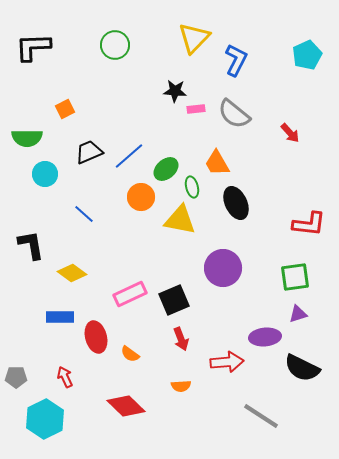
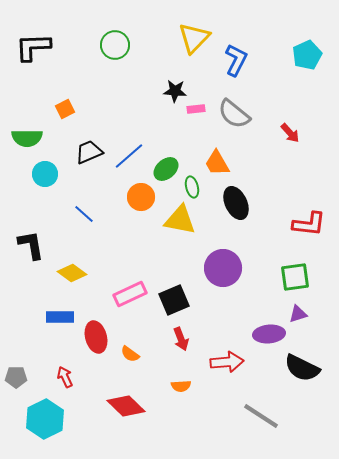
purple ellipse at (265, 337): moved 4 px right, 3 px up
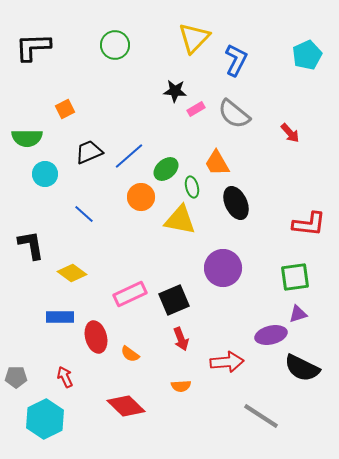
pink rectangle at (196, 109): rotated 24 degrees counterclockwise
purple ellipse at (269, 334): moved 2 px right, 1 px down; rotated 8 degrees counterclockwise
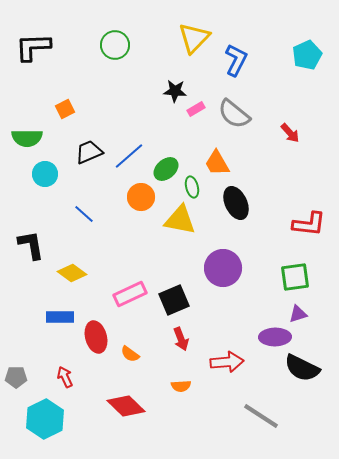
purple ellipse at (271, 335): moved 4 px right, 2 px down; rotated 12 degrees clockwise
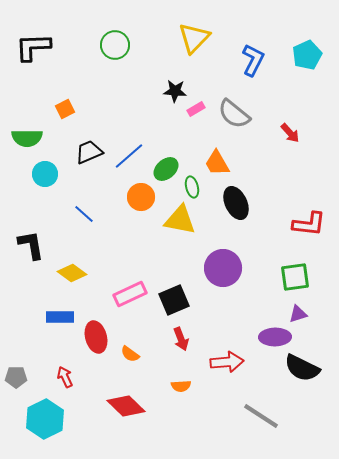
blue L-shape at (236, 60): moved 17 px right
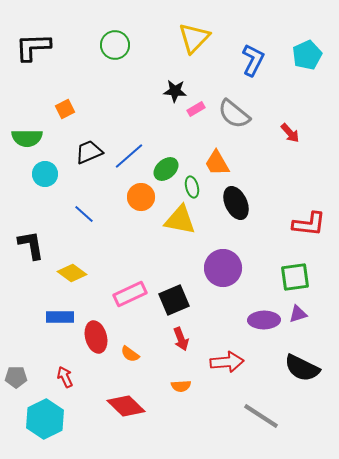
purple ellipse at (275, 337): moved 11 px left, 17 px up
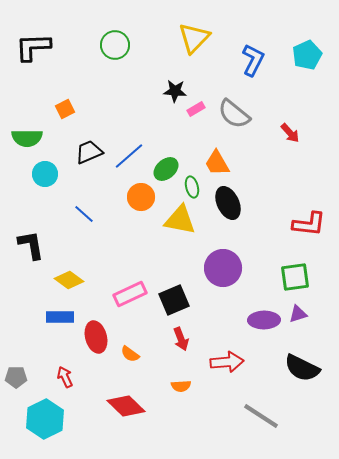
black ellipse at (236, 203): moved 8 px left
yellow diamond at (72, 273): moved 3 px left, 7 px down
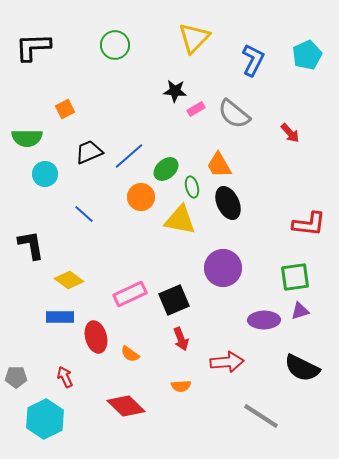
orange trapezoid at (217, 163): moved 2 px right, 2 px down
purple triangle at (298, 314): moved 2 px right, 3 px up
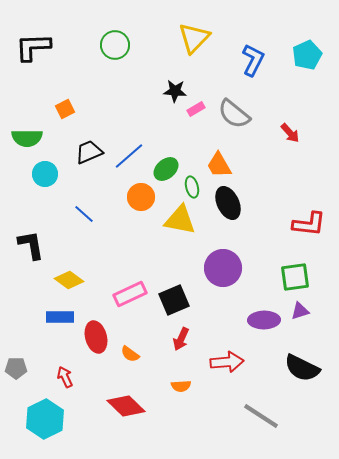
red arrow at (181, 339): rotated 45 degrees clockwise
gray pentagon at (16, 377): moved 9 px up
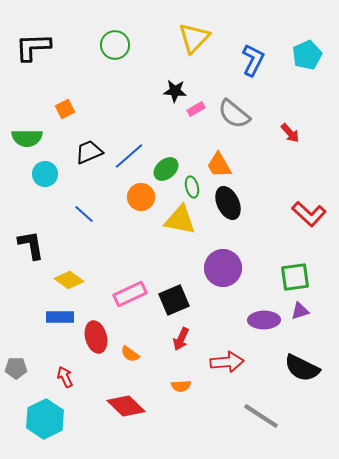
red L-shape at (309, 224): moved 10 px up; rotated 36 degrees clockwise
